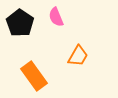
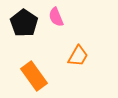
black pentagon: moved 4 px right
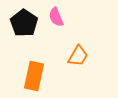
orange rectangle: rotated 48 degrees clockwise
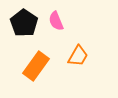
pink semicircle: moved 4 px down
orange rectangle: moved 2 px right, 10 px up; rotated 24 degrees clockwise
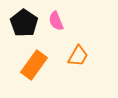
orange rectangle: moved 2 px left, 1 px up
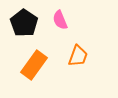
pink semicircle: moved 4 px right, 1 px up
orange trapezoid: rotated 10 degrees counterclockwise
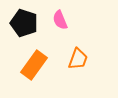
black pentagon: rotated 16 degrees counterclockwise
orange trapezoid: moved 3 px down
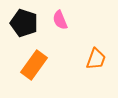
orange trapezoid: moved 18 px right
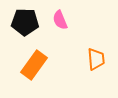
black pentagon: moved 1 px right, 1 px up; rotated 16 degrees counterclockwise
orange trapezoid: rotated 25 degrees counterclockwise
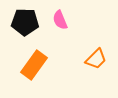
orange trapezoid: rotated 50 degrees clockwise
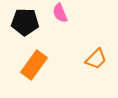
pink semicircle: moved 7 px up
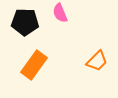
orange trapezoid: moved 1 px right, 2 px down
